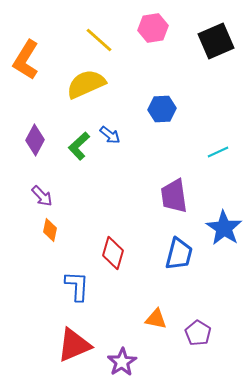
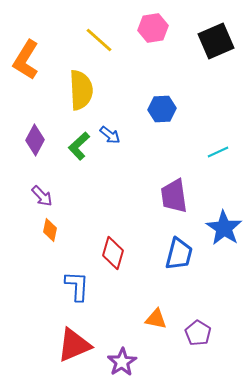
yellow semicircle: moved 5 px left, 6 px down; rotated 111 degrees clockwise
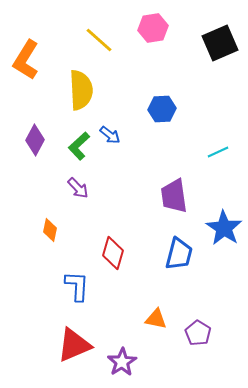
black square: moved 4 px right, 2 px down
purple arrow: moved 36 px right, 8 px up
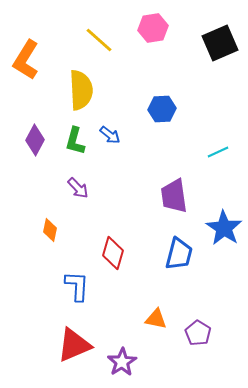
green L-shape: moved 4 px left, 5 px up; rotated 32 degrees counterclockwise
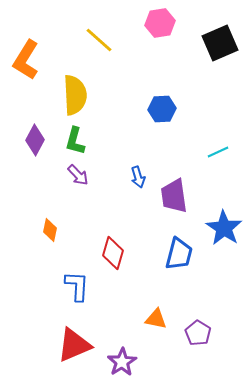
pink hexagon: moved 7 px right, 5 px up
yellow semicircle: moved 6 px left, 5 px down
blue arrow: moved 28 px right, 42 px down; rotated 35 degrees clockwise
purple arrow: moved 13 px up
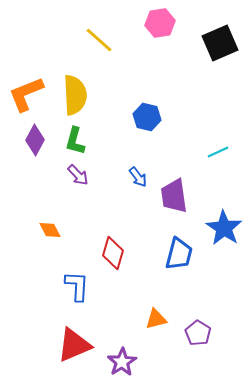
orange L-shape: moved 34 px down; rotated 36 degrees clockwise
blue hexagon: moved 15 px left, 8 px down; rotated 16 degrees clockwise
blue arrow: rotated 20 degrees counterclockwise
orange diamond: rotated 40 degrees counterclockwise
orange triangle: rotated 25 degrees counterclockwise
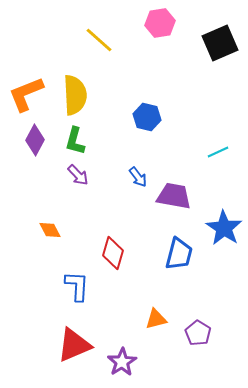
purple trapezoid: rotated 108 degrees clockwise
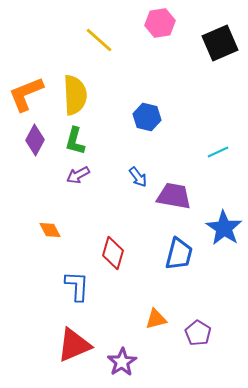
purple arrow: rotated 105 degrees clockwise
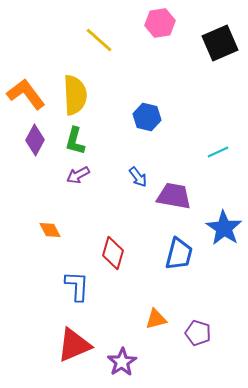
orange L-shape: rotated 75 degrees clockwise
purple pentagon: rotated 15 degrees counterclockwise
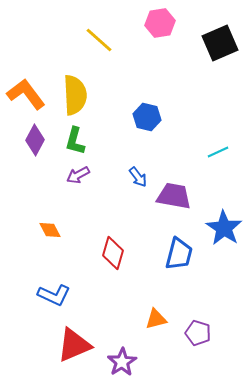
blue L-shape: moved 23 px left, 9 px down; rotated 112 degrees clockwise
